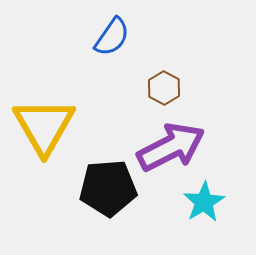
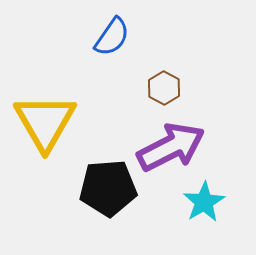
yellow triangle: moved 1 px right, 4 px up
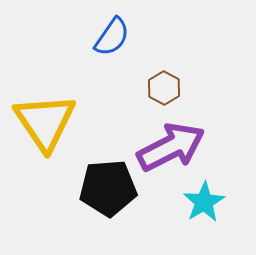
yellow triangle: rotated 4 degrees counterclockwise
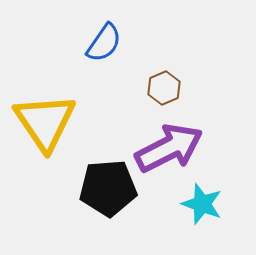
blue semicircle: moved 8 px left, 6 px down
brown hexagon: rotated 8 degrees clockwise
purple arrow: moved 2 px left, 1 px down
cyan star: moved 2 px left, 2 px down; rotated 21 degrees counterclockwise
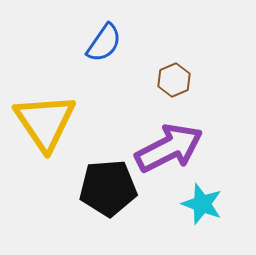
brown hexagon: moved 10 px right, 8 px up
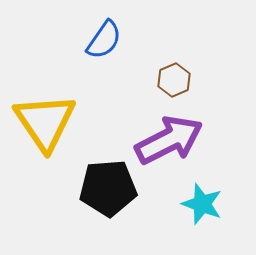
blue semicircle: moved 3 px up
purple arrow: moved 8 px up
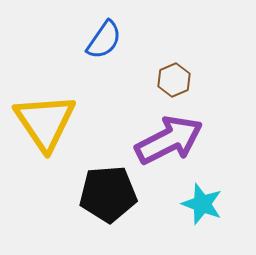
black pentagon: moved 6 px down
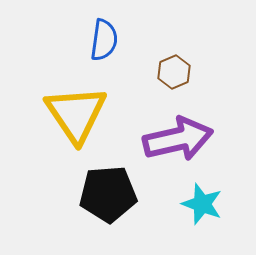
blue semicircle: rotated 27 degrees counterclockwise
brown hexagon: moved 8 px up
yellow triangle: moved 31 px right, 8 px up
purple arrow: moved 9 px right, 1 px up; rotated 14 degrees clockwise
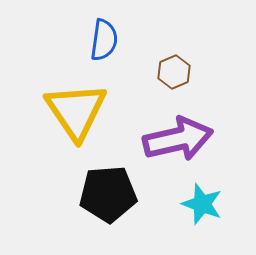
yellow triangle: moved 3 px up
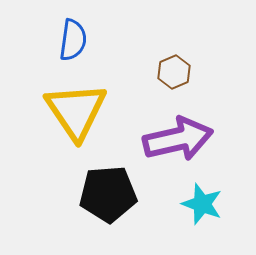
blue semicircle: moved 31 px left
